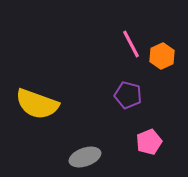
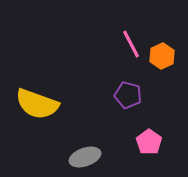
pink pentagon: rotated 15 degrees counterclockwise
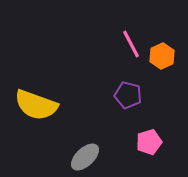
yellow semicircle: moved 1 px left, 1 px down
pink pentagon: rotated 20 degrees clockwise
gray ellipse: rotated 24 degrees counterclockwise
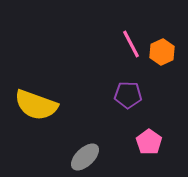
orange hexagon: moved 4 px up
purple pentagon: rotated 12 degrees counterclockwise
pink pentagon: rotated 20 degrees counterclockwise
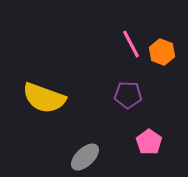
orange hexagon: rotated 15 degrees counterclockwise
yellow semicircle: moved 8 px right, 7 px up
